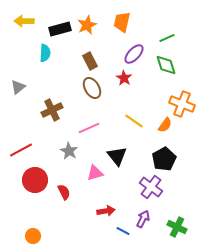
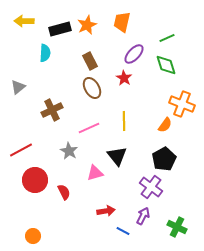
yellow line: moved 10 px left; rotated 54 degrees clockwise
purple arrow: moved 3 px up
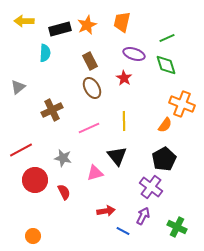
purple ellipse: rotated 65 degrees clockwise
gray star: moved 6 px left, 7 px down; rotated 18 degrees counterclockwise
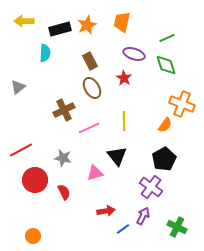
brown cross: moved 12 px right
blue line: moved 2 px up; rotated 64 degrees counterclockwise
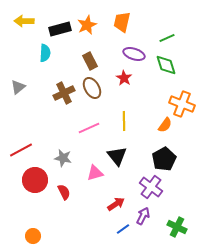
brown cross: moved 17 px up
red arrow: moved 10 px right, 7 px up; rotated 24 degrees counterclockwise
